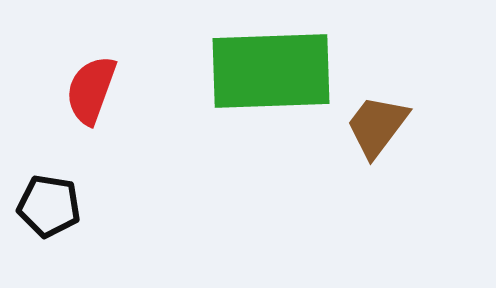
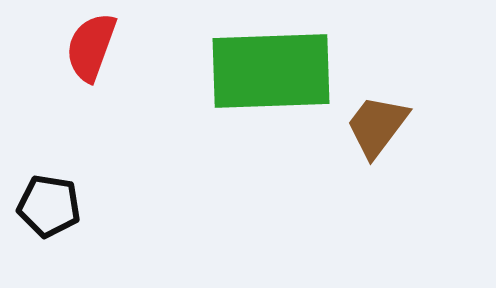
red semicircle: moved 43 px up
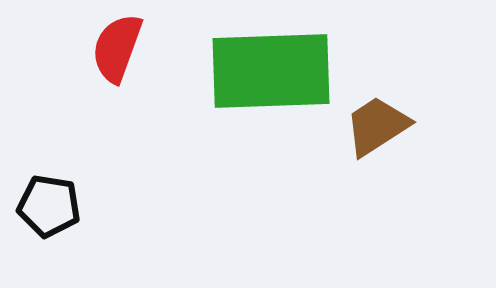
red semicircle: moved 26 px right, 1 px down
brown trapezoid: rotated 20 degrees clockwise
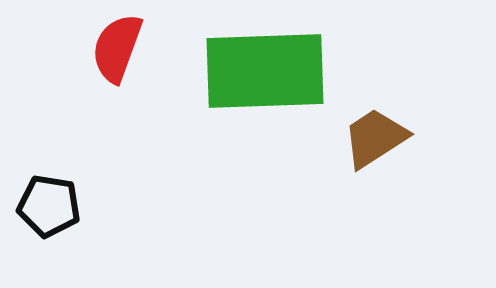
green rectangle: moved 6 px left
brown trapezoid: moved 2 px left, 12 px down
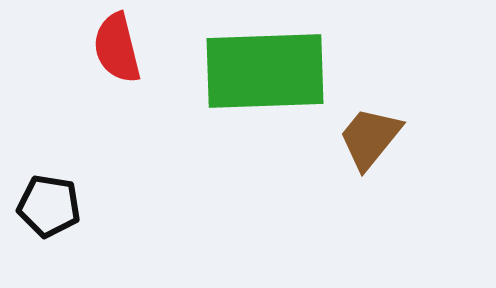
red semicircle: rotated 34 degrees counterclockwise
brown trapezoid: moved 5 px left; rotated 18 degrees counterclockwise
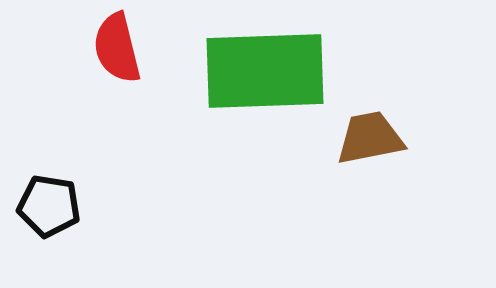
brown trapezoid: rotated 40 degrees clockwise
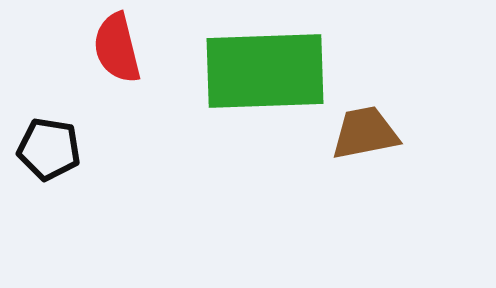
brown trapezoid: moved 5 px left, 5 px up
black pentagon: moved 57 px up
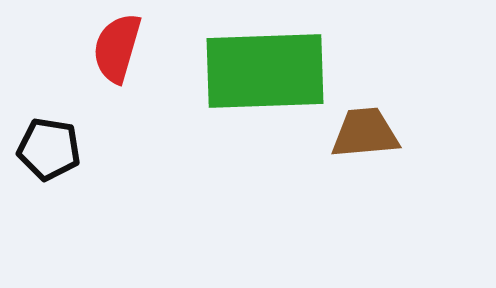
red semicircle: rotated 30 degrees clockwise
brown trapezoid: rotated 6 degrees clockwise
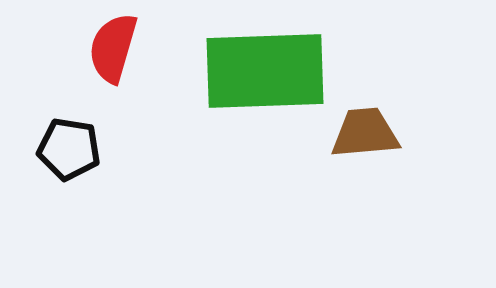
red semicircle: moved 4 px left
black pentagon: moved 20 px right
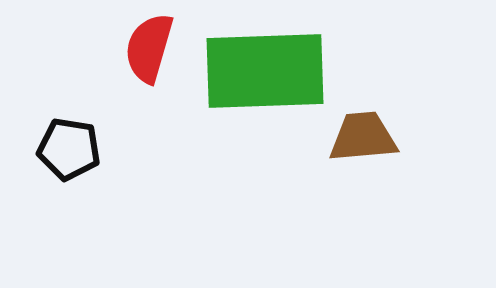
red semicircle: moved 36 px right
brown trapezoid: moved 2 px left, 4 px down
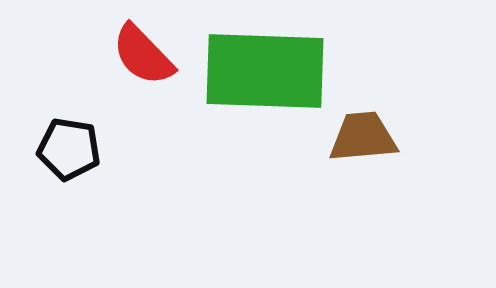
red semicircle: moved 6 px left, 7 px down; rotated 60 degrees counterclockwise
green rectangle: rotated 4 degrees clockwise
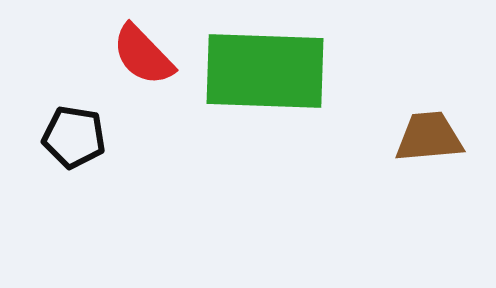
brown trapezoid: moved 66 px right
black pentagon: moved 5 px right, 12 px up
